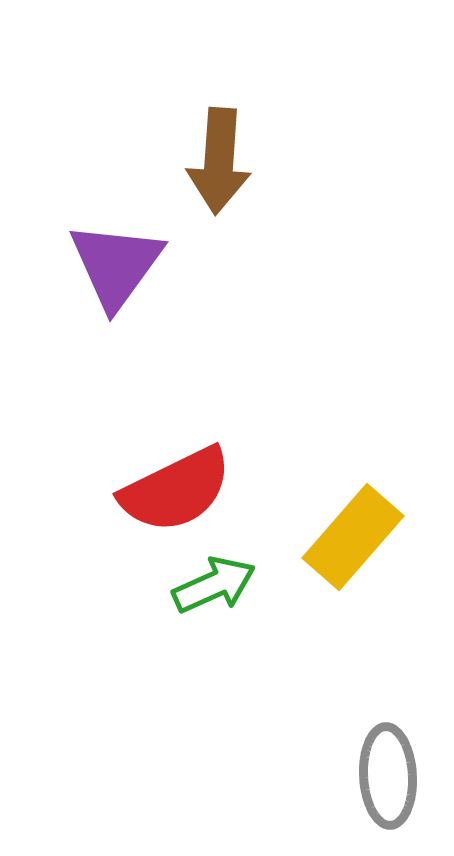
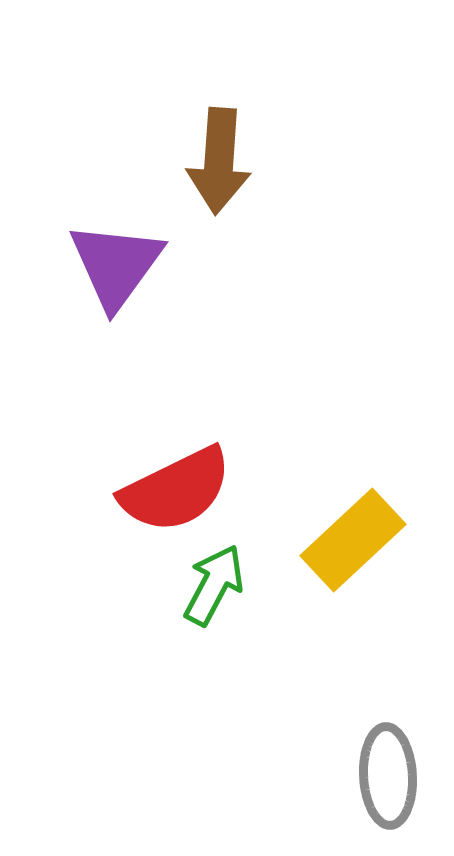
yellow rectangle: moved 3 px down; rotated 6 degrees clockwise
green arrow: rotated 38 degrees counterclockwise
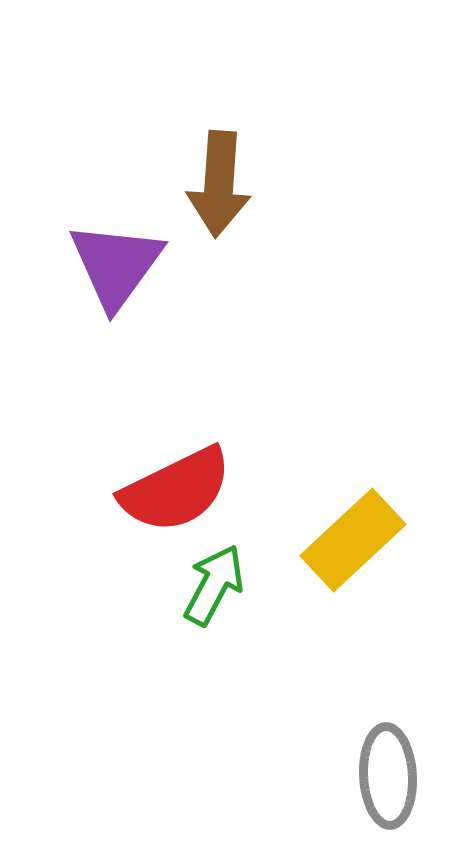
brown arrow: moved 23 px down
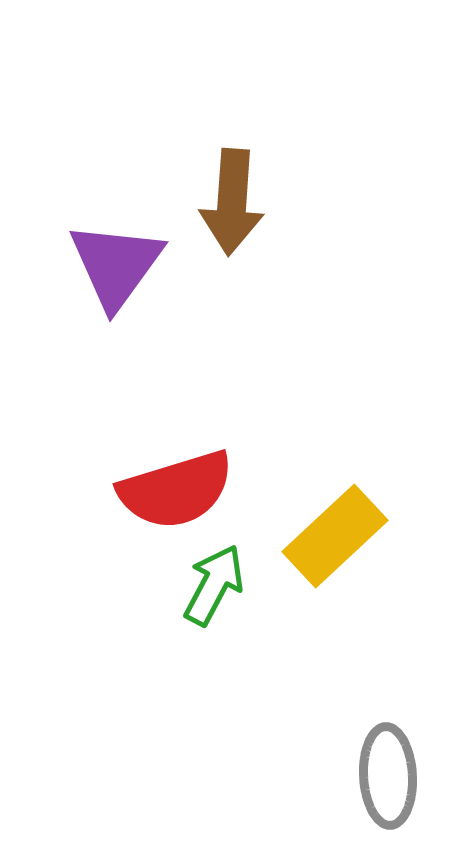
brown arrow: moved 13 px right, 18 px down
red semicircle: rotated 9 degrees clockwise
yellow rectangle: moved 18 px left, 4 px up
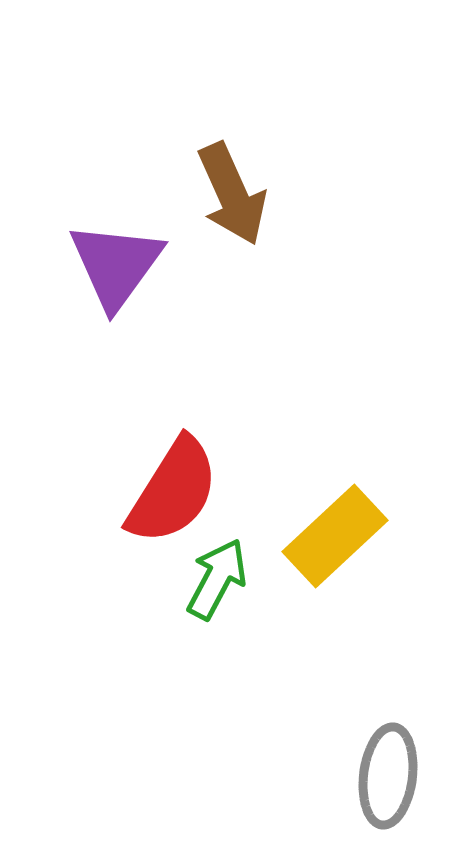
brown arrow: moved 8 px up; rotated 28 degrees counterclockwise
red semicircle: moved 3 px left, 1 px down; rotated 41 degrees counterclockwise
green arrow: moved 3 px right, 6 px up
gray ellipse: rotated 10 degrees clockwise
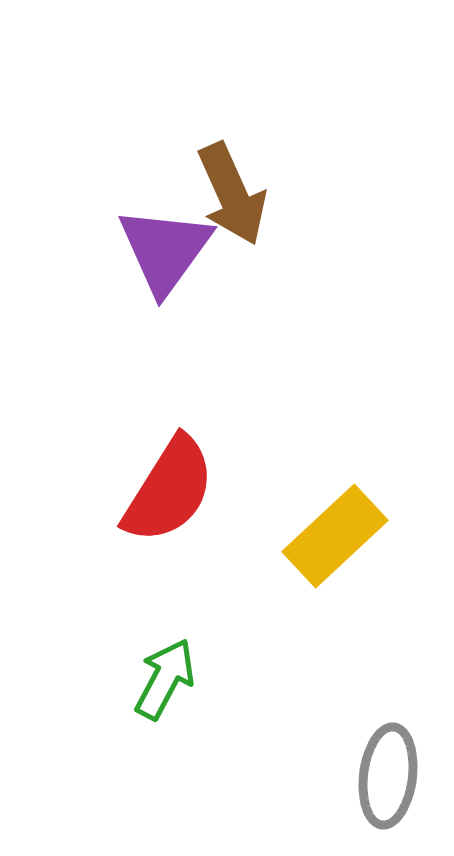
purple triangle: moved 49 px right, 15 px up
red semicircle: moved 4 px left, 1 px up
green arrow: moved 52 px left, 100 px down
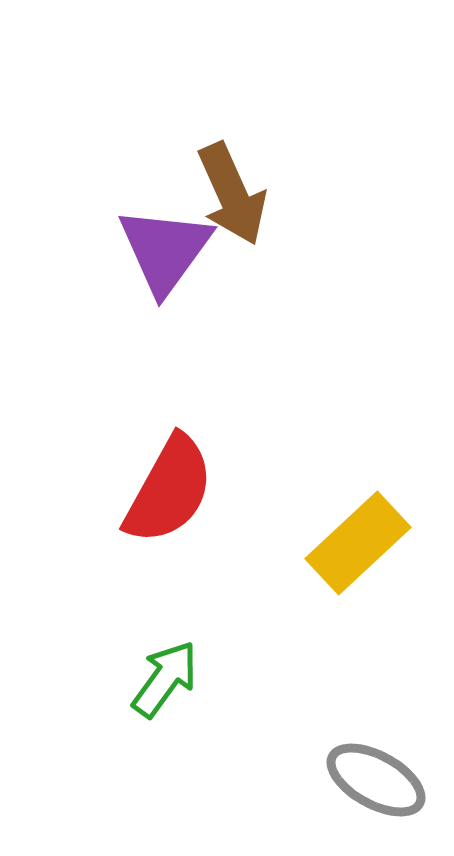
red semicircle: rotated 3 degrees counterclockwise
yellow rectangle: moved 23 px right, 7 px down
green arrow: rotated 8 degrees clockwise
gray ellipse: moved 12 px left, 4 px down; rotated 68 degrees counterclockwise
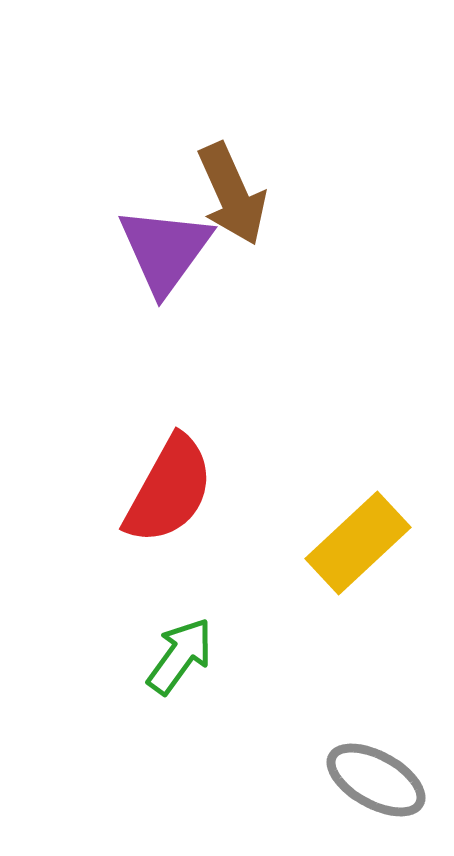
green arrow: moved 15 px right, 23 px up
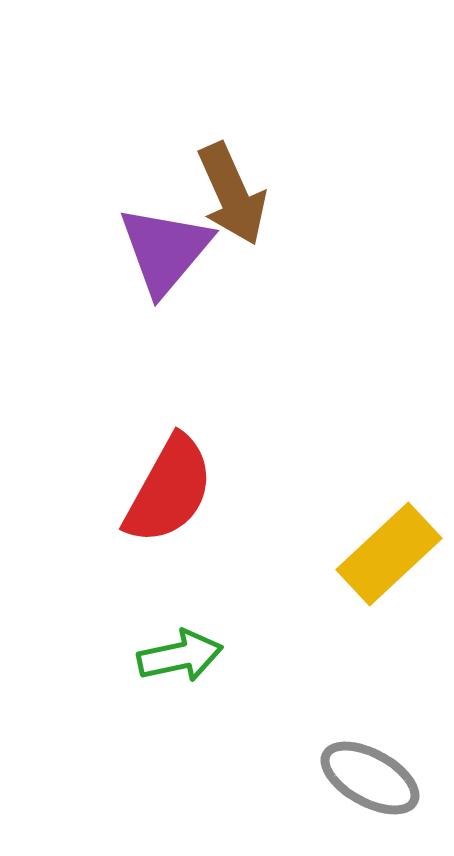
purple triangle: rotated 4 degrees clockwise
yellow rectangle: moved 31 px right, 11 px down
green arrow: rotated 42 degrees clockwise
gray ellipse: moved 6 px left, 2 px up
